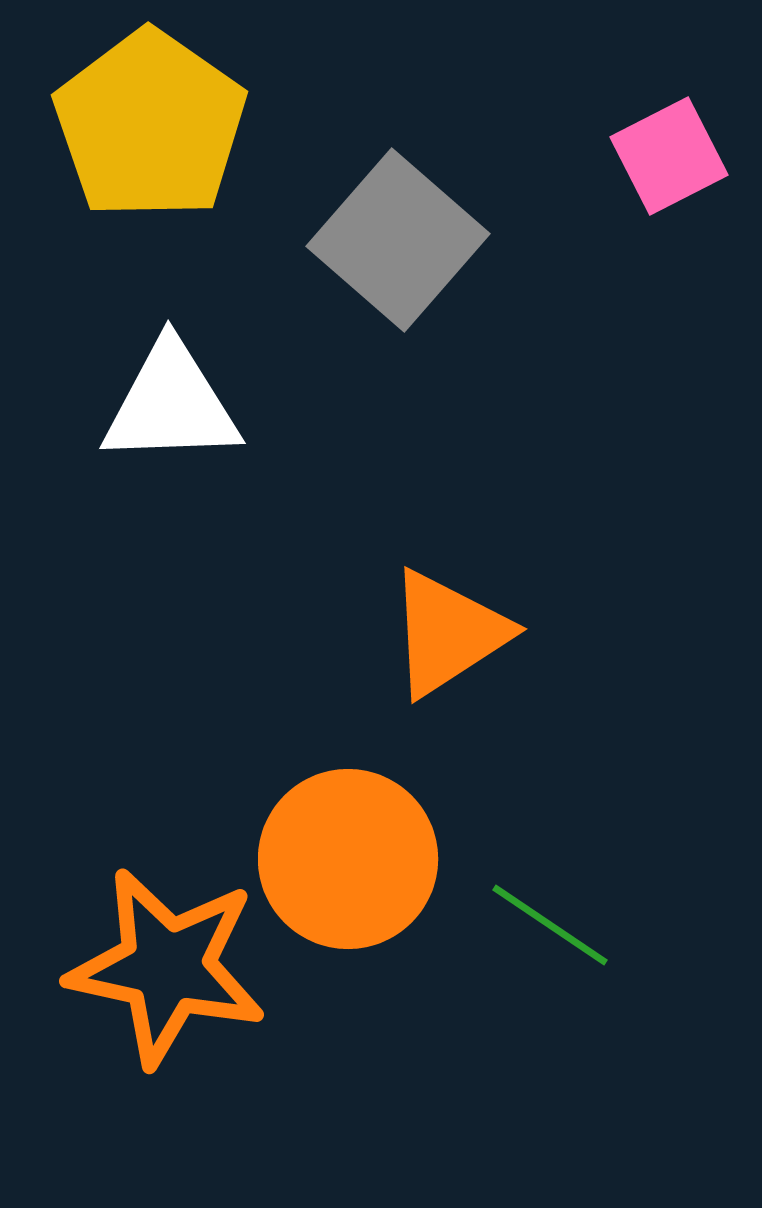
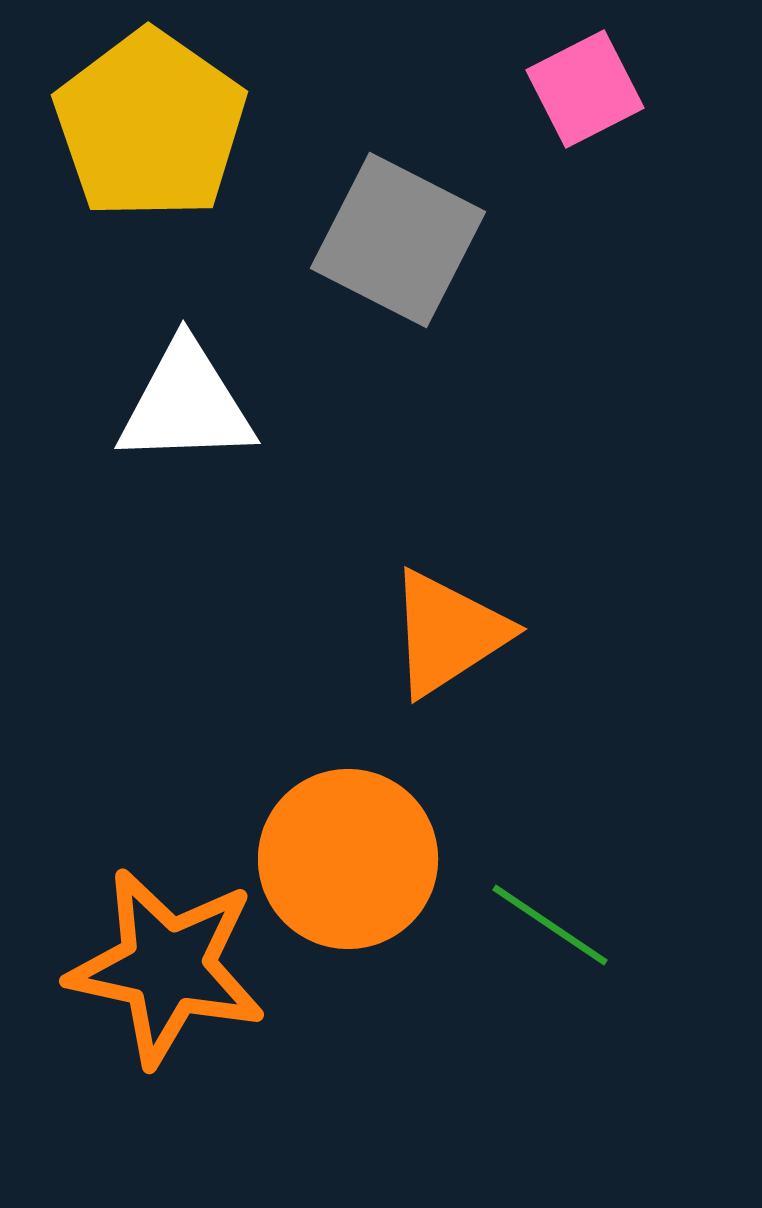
pink square: moved 84 px left, 67 px up
gray square: rotated 14 degrees counterclockwise
white triangle: moved 15 px right
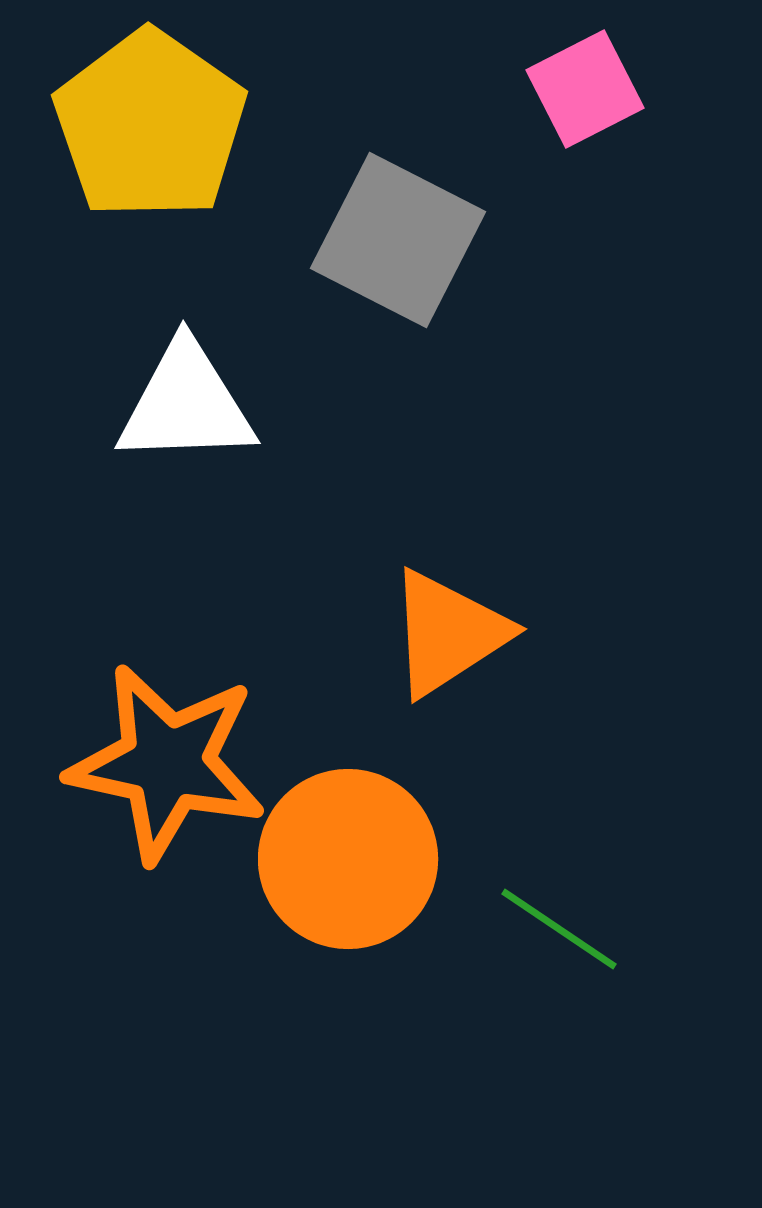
green line: moved 9 px right, 4 px down
orange star: moved 204 px up
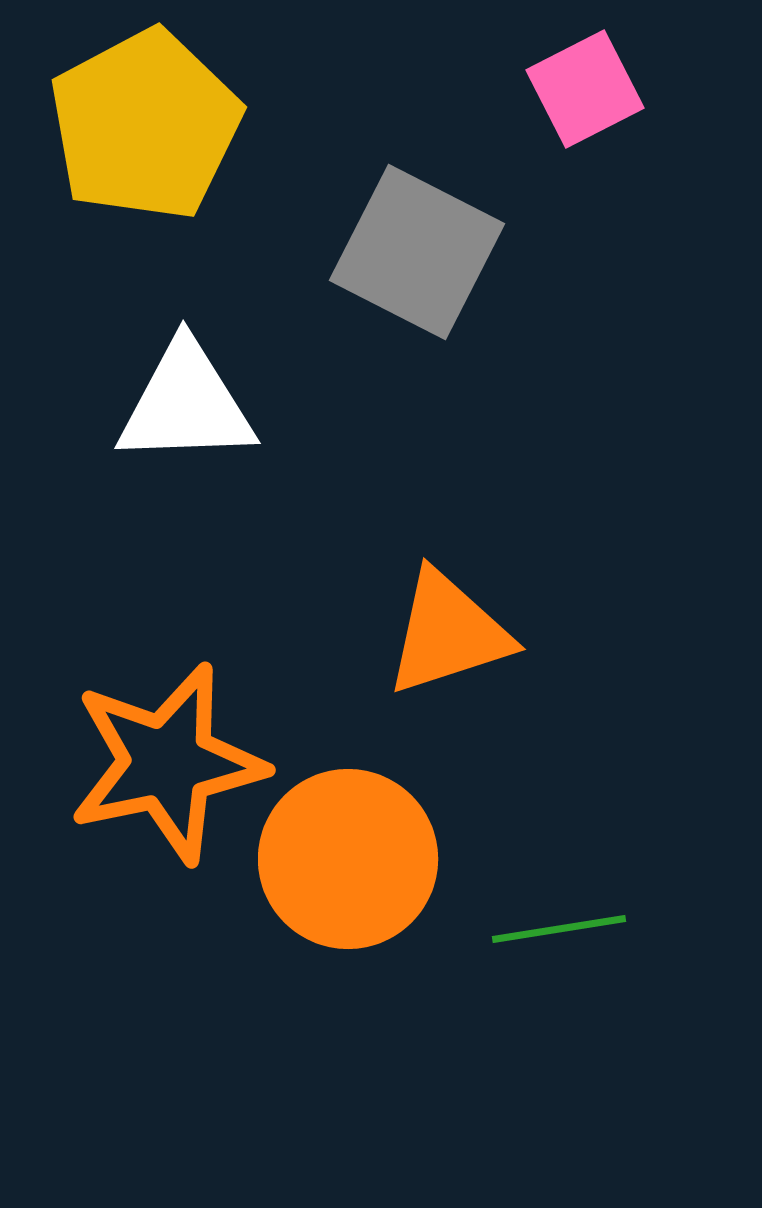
yellow pentagon: moved 5 px left; rotated 9 degrees clockwise
gray square: moved 19 px right, 12 px down
orange triangle: rotated 15 degrees clockwise
orange star: rotated 24 degrees counterclockwise
green line: rotated 43 degrees counterclockwise
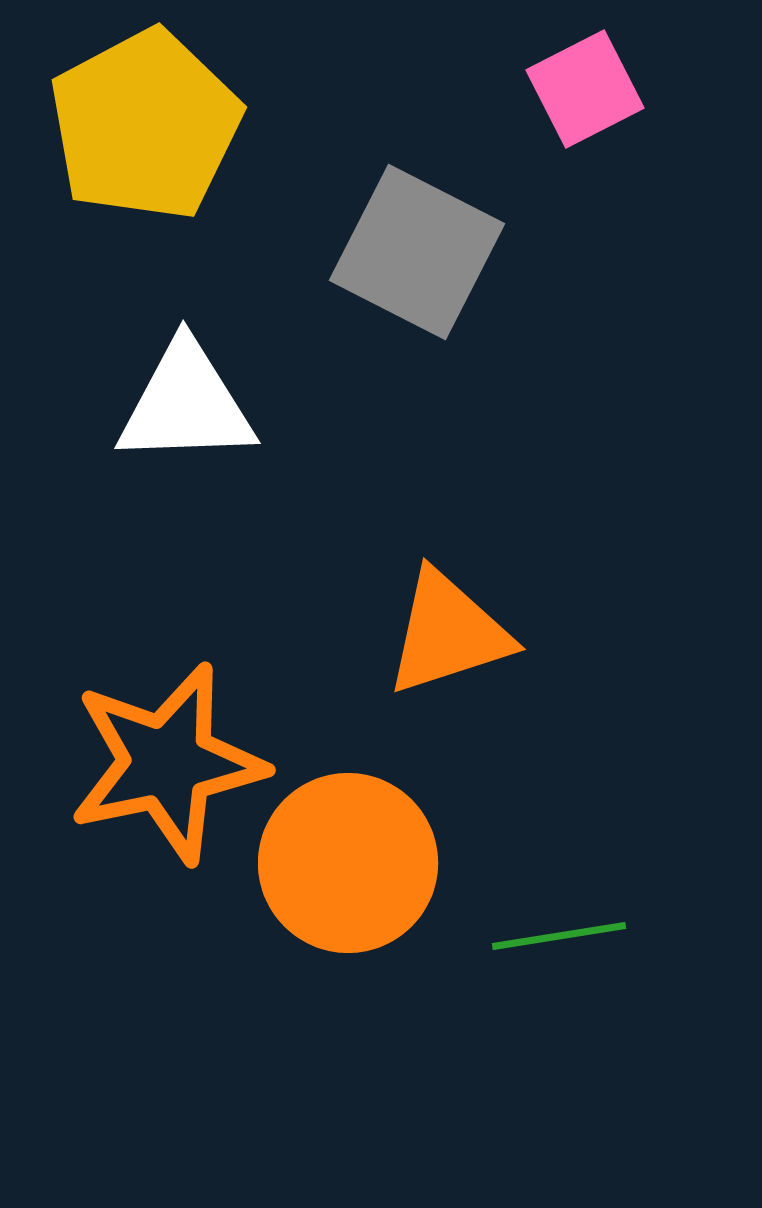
orange circle: moved 4 px down
green line: moved 7 px down
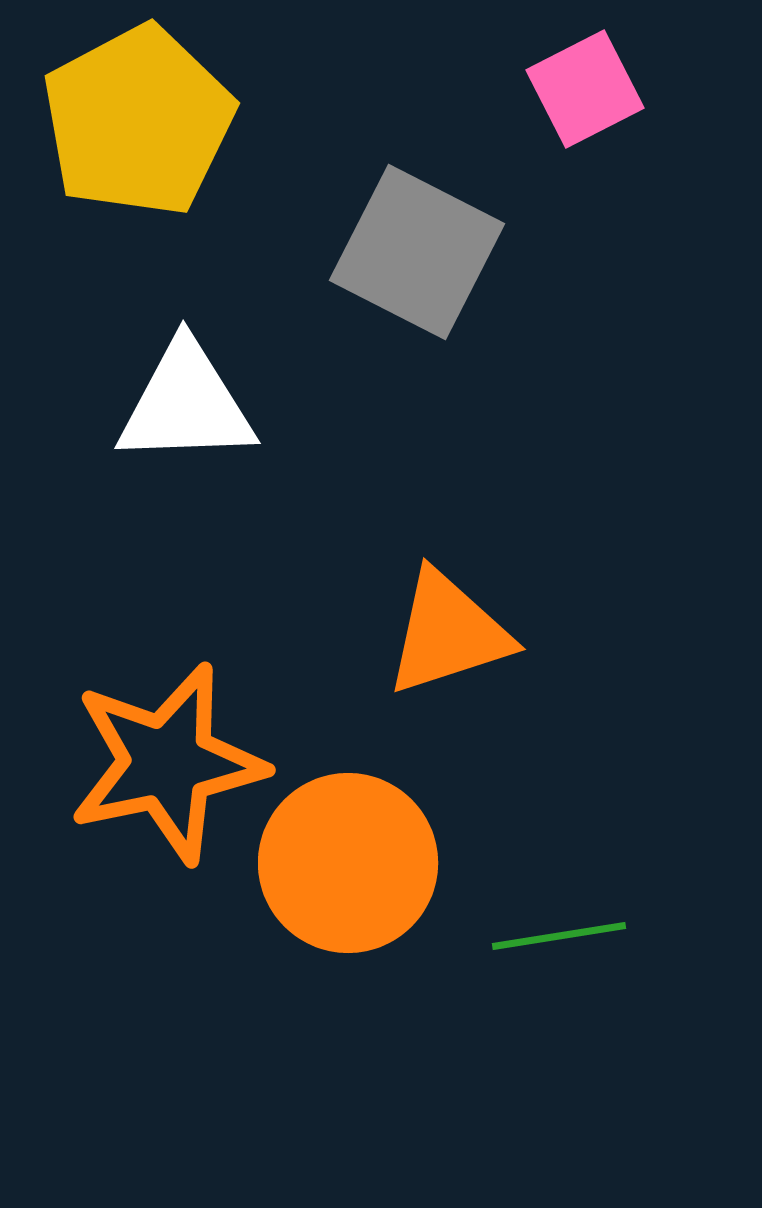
yellow pentagon: moved 7 px left, 4 px up
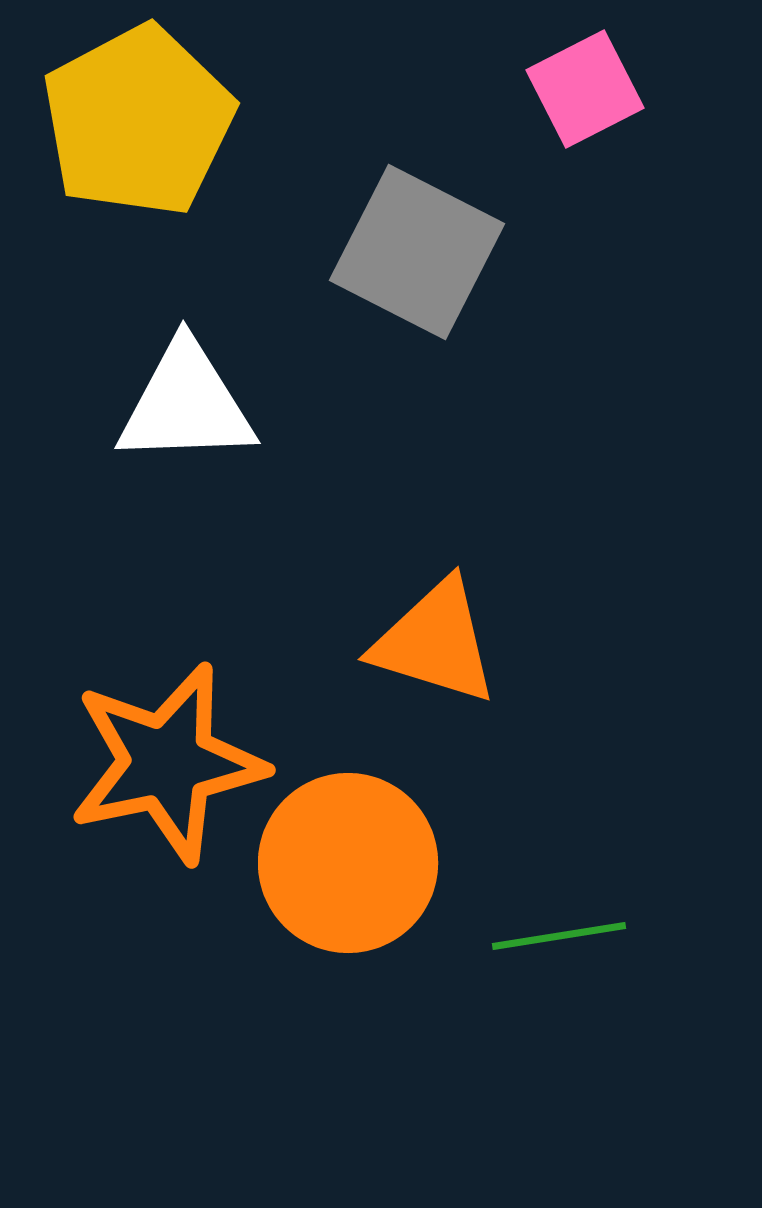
orange triangle: moved 13 px left, 9 px down; rotated 35 degrees clockwise
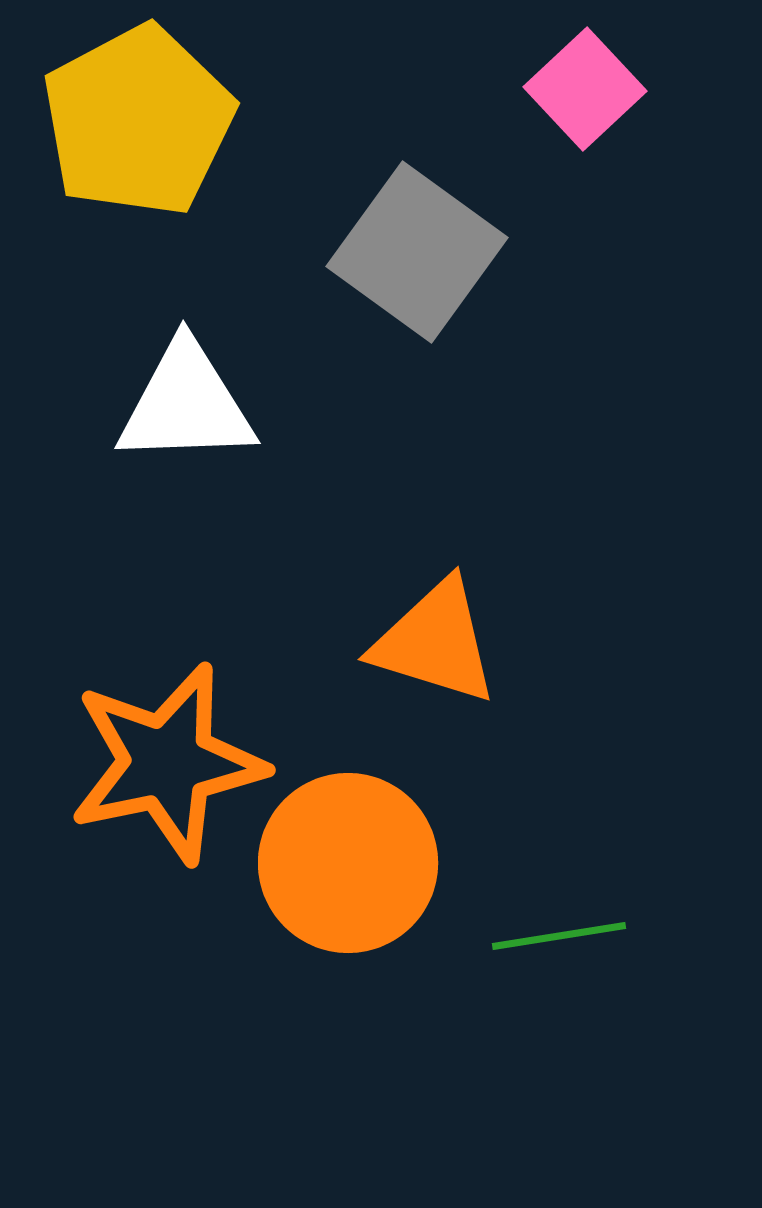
pink square: rotated 16 degrees counterclockwise
gray square: rotated 9 degrees clockwise
